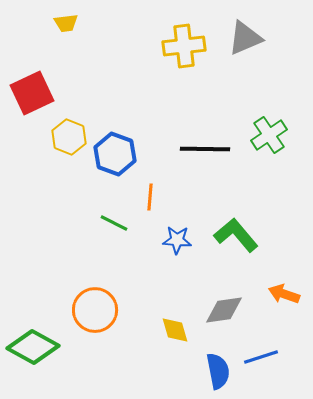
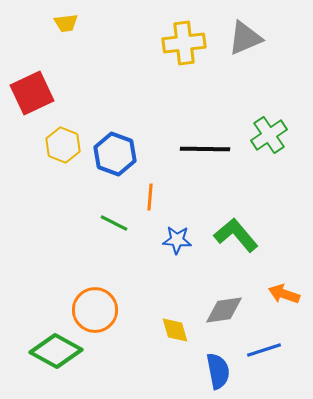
yellow cross: moved 3 px up
yellow hexagon: moved 6 px left, 8 px down
green diamond: moved 23 px right, 4 px down
blue line: moved 3 px right, 7 px up
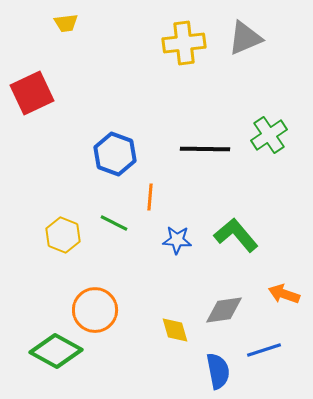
yellow hexagon: moved 90 px down
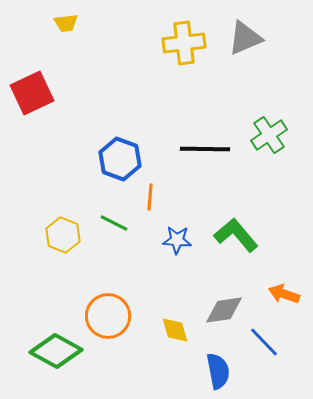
blue hexagon: moved 5 px right, 5 px down
orange circle: moved 13 px right, 6 px down
blue line: moved 8 px up; rotated 64 degrees clockwise
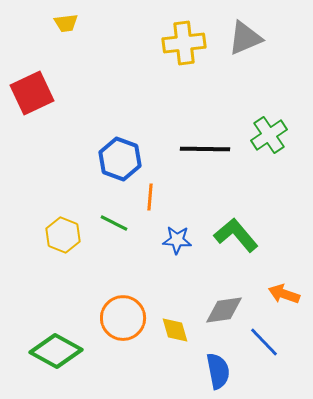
orange circle: moved 15 px right, 2 px down
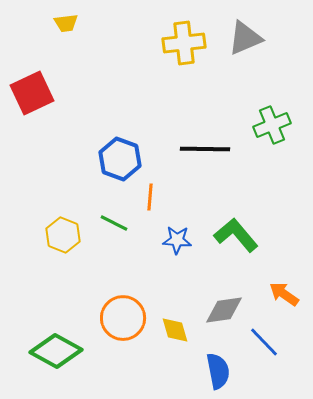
green cross: moved 3 px right, 10 px up; rotated 12 degrees clockwise
orange arrow: rotated 16 degrees clockwise
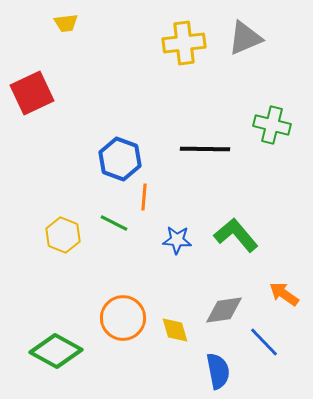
green cross: rotated 36 degrees clockwise
orange line: moved 6 px left
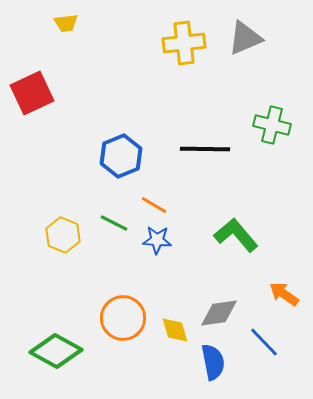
blue hexagon: moved 1 px right, 3 px up; rotated 18 degrees clockwise
orange line: moved 10 px right, 8 px down; rotated 64 degrees counterclockwise
blue star: moved 20 px left
gray diamond: moved 5 px left, 3 px down
blue semicircle: moved 5 px left, 9 px up
